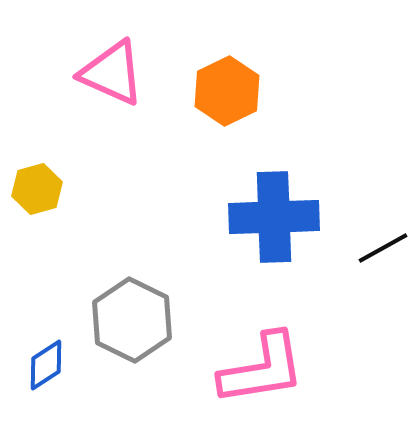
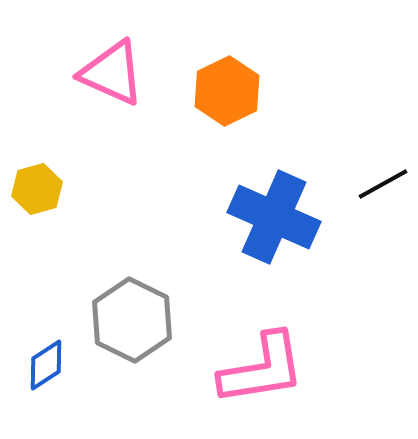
blue cross: rotated 26 degrees clockwise
black line: moved 64 px up
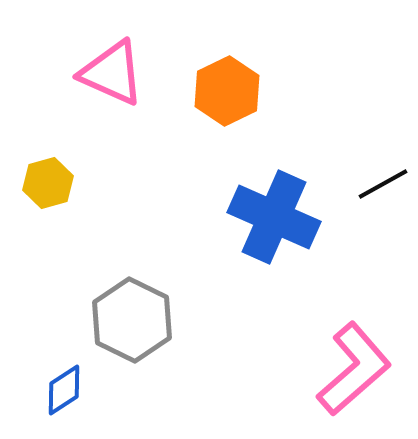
yellow hexagon: moved 11 px right, 6 px up
blue diamond: moved 18 px right, 25 px down
pink L-shape: moved 92 px right; rotated 32 degrees counterclockwise
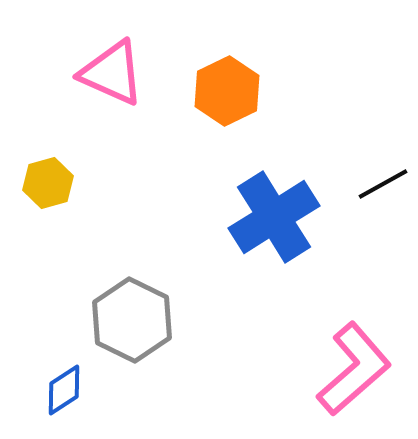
blue cross: rotated 34 degrees clockwise
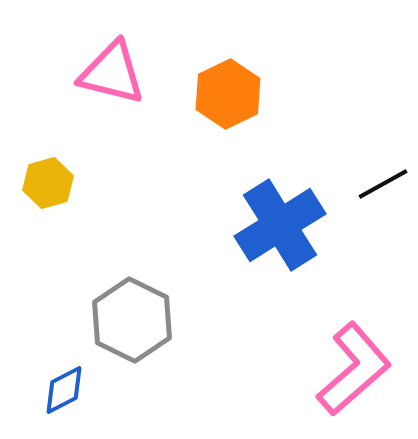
pink triangle: rotated 10 degrees counterclockwise
orange hexagon: moved 1 px right, 3 px down
blue cross: moved 6 px right, 8 px down
blue diamond: rotated 6 degrees clockwise
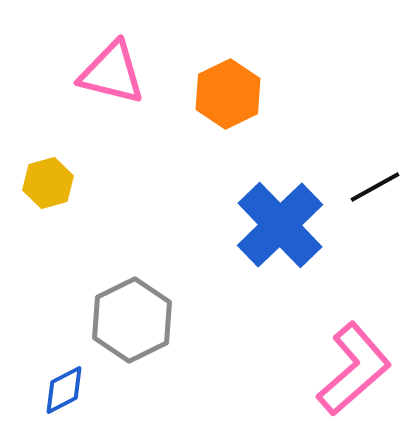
black line: moved 8 px left, 3 px down
blue cross: rotated 12 degrees counterclockwise
gray hexagon: rotated 8 degrees clockwise
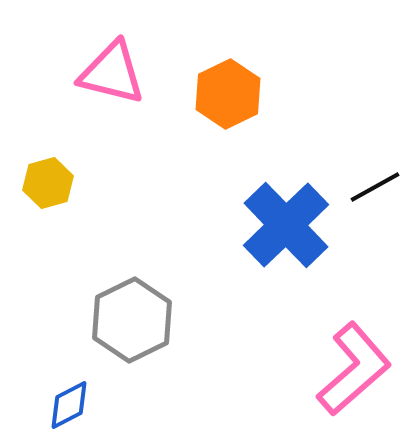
blue cross: moved 6 px right
blue diamond: moved 5 px right, 15 px down
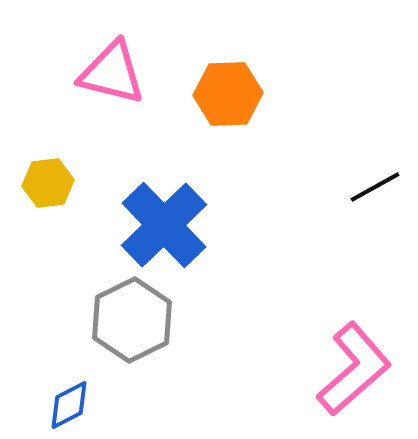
orange hexagon: rotated 24 degrees clockwise
yellow hexagon: rotated 9 degrees clockwise
blue cross: moved 122 px left
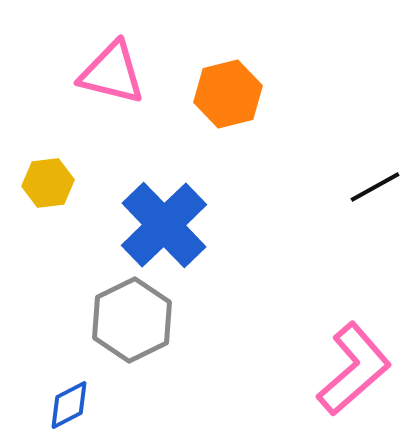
orange hexagon: rotated 12 degrees counterclockwise
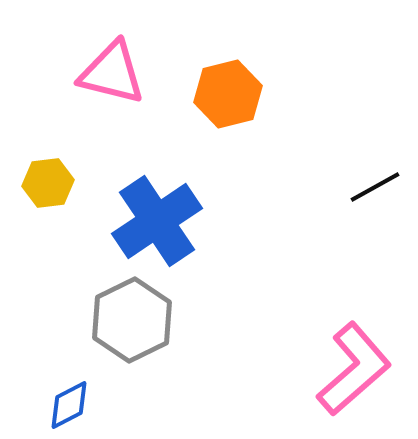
blue cross: moved 7 px left, 4 px up; rotated 10 degrees clockwise
